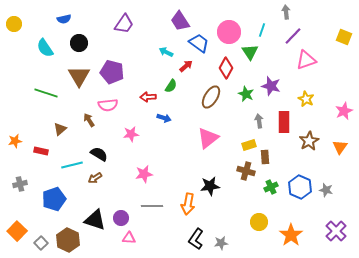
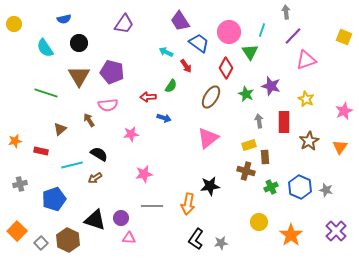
red arrow at (186, 66): rotated 96 degrees clockwise
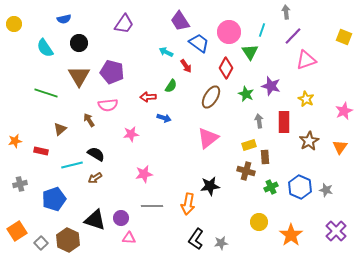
black semicircle at (99, 154): moved 3 px left
orange square at (17, 231): rotated 12 degrees clockwise
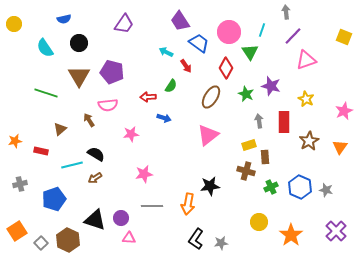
pink triangle at (208, 138): moved 3 px up
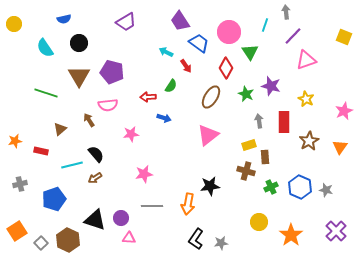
purple trapezoid at (124, 24): moved 2 px right, 2 px up; rotated 25 degrees clockwise
cyan line at (262, 30): moved 3 px right, 5 px up
black semicircle at (96, 154): rotated 18 degrees clockwise
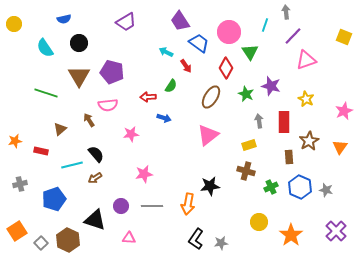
brown rectangle at (265, 157): moved 24 px right
purple circle at (121, 218): moved 12 px up
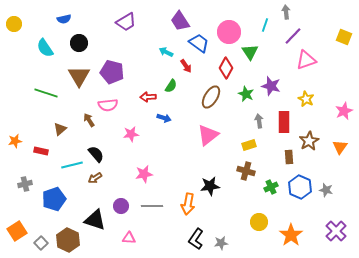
gray cross at (20, 184): moved 5 px right
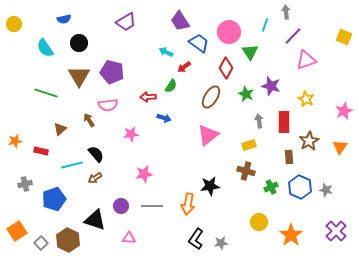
red arrow at (186, 66): moved 2 px left, 1 px down; rotated 88 degrees clockwise
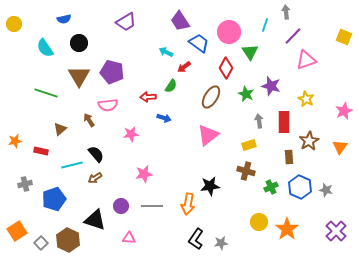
orange star at (291, 235): moved 4 px left, 6 px up
